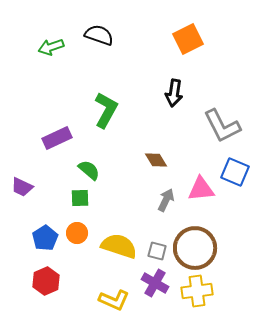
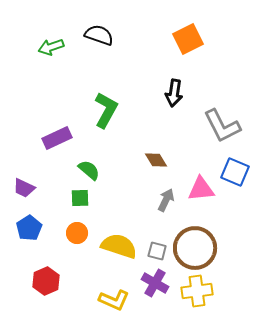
purple trapezoid: moved 2 px right, 1 px down
blue pentagon: moved 16 px left, 10 px up
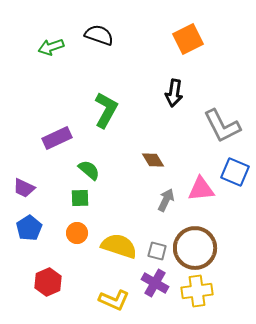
brown diamond: moved 3 px left
red hexagon: moved 2 px right, 1 px down
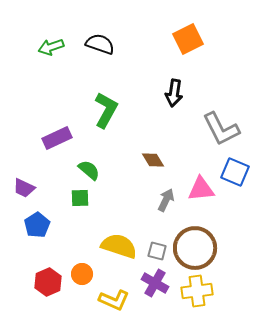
black semicircle: moved 1 px right, 9 px down
gray L-shape: moved 1 px left, 3 px down
blue pentagon: moved 8 px right, 3 px up
orange circle: moved 5 px right, 41 px down
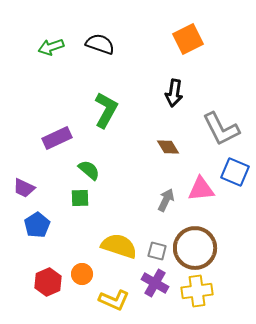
brown diamond: moved 15 px right, 13 px up
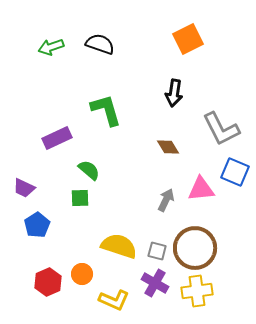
green L-shape: rotated 45 degrees counterclockwise
